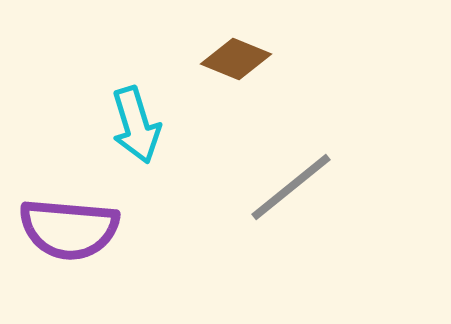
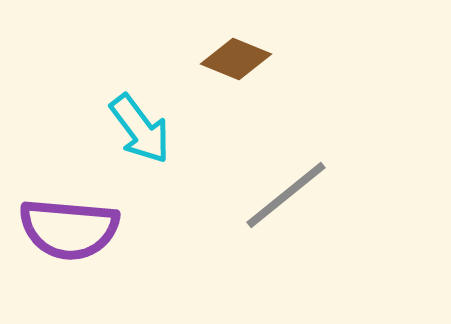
cyan arrow: moved 4 px right, 4 px down; rotated 20 degrees counterclockwise
gray line: moved 5 px left, 8 px down
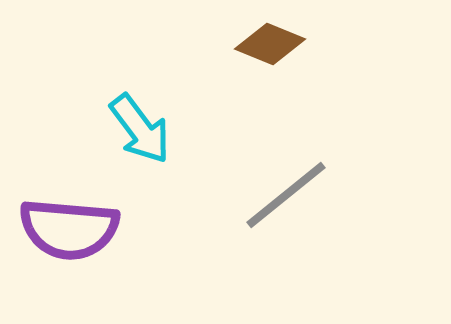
brown diamond: moved 34 px right, 15 px up
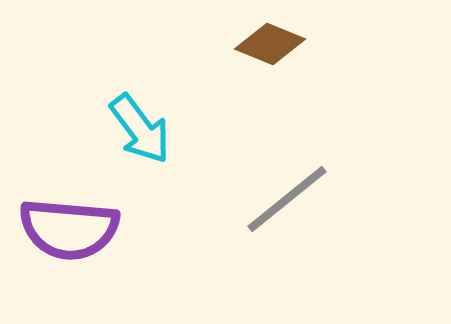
gray line: moved 1 px right, 4 px down
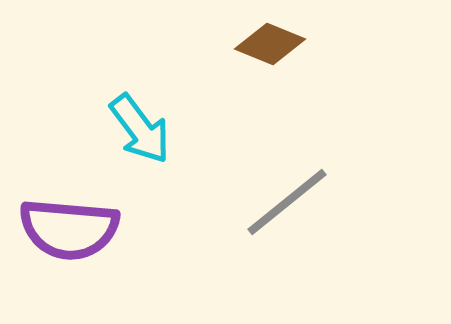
gray line: moved 3 px down
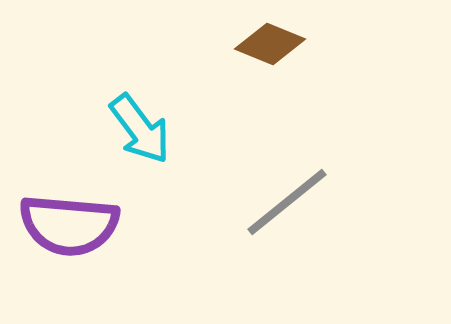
purple semicircle: moved 4 px up
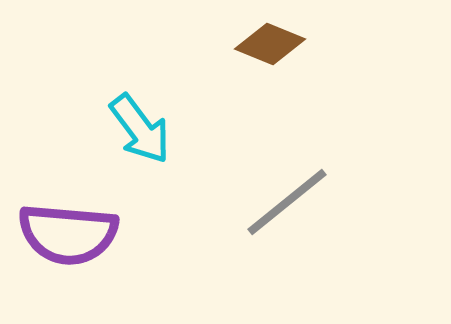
purple semicircle: moved 1 px left, 9 px down
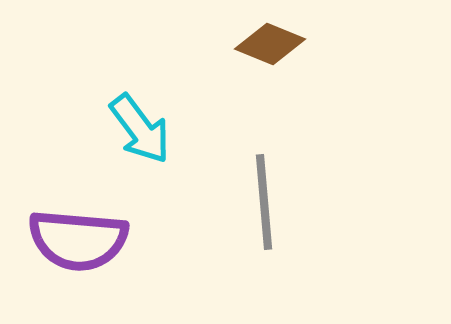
gray line: moved 23 px left; rotated 56 degrees counterclockwise
purple semicircle: moved 10 px right, 6 px down
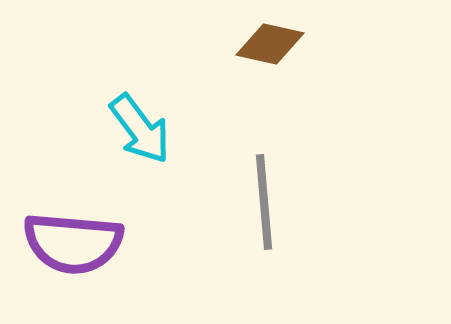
brown diamond: rotated 10 degrees counterclockwise
purple semicircle: moved 5 px left, 3 px down
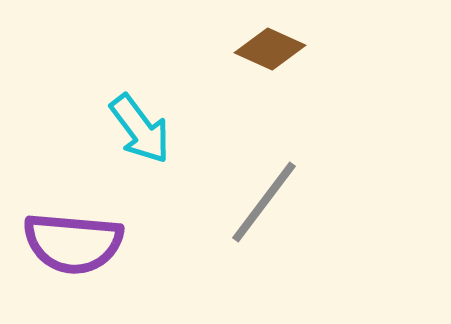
brown diamond: moved 5 px down; rotated 12 degrees clockwise
gray line: rotated 42 degrees clockwise
